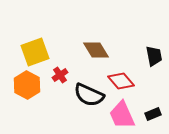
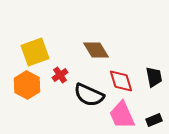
black trapezoid: moved 21 px down
red diamond: rotated 24 degrees clockwise
black rectangle: moved 1 px right, 6 px down
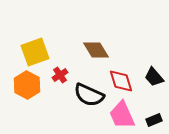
black trapezoid: rotated 150 degrees clockwise
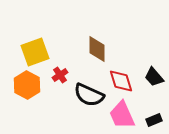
brown diamond: moved 1 px right, 1 px up; rotated 32 degrees clockwise
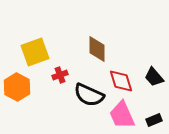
red cross: rotated 14 degrees clockwise
orange hexagon: moved 10 px left, 2 px down
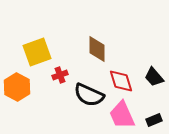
yellow square: moved 2 px right
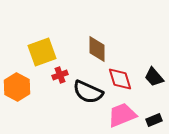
yellow square: moved 5 px right
red diamond: moved 1 px left, 2 px up
black semicircle: moved 1 px left, 3 px up
pink trapezoid: rotated 92 degrees clockwise
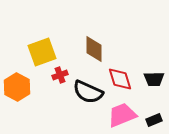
brown diamond: moved 3 px left
black trapezoid: moved 2 px down; rotated 50 degrees counterclockwise
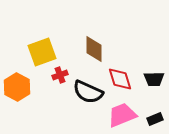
black rectangle: moved 1 px right, 1 px up
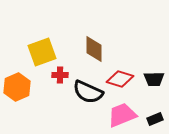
red cross: rotated 21 degrees clockwise
red diamond: rotated 56 degrees counterclockwise
orange hexagon: rotated 8 degrees clockwise
